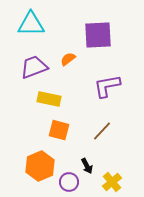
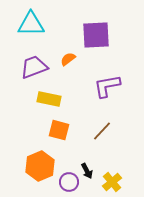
purple square: moved 2 px left
black arrow: moved 5 px down
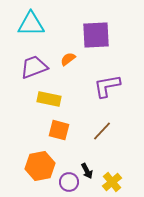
orange hexagon: rotated 12 degrees clockwise
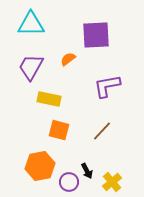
purple trapezoid: moved 3 px left; rotated 40 degrees counterclockwise
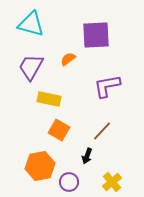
cyan triangle: rotated 16 degrees clockwise
orange square: rotated 15 degrees clockwise
black arrow: moved 15 px up; rotated 49 degrees clockwise
